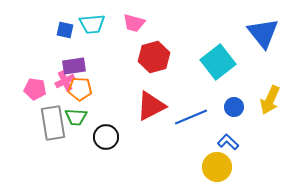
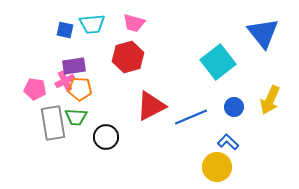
red hexagon: moved 26 px left
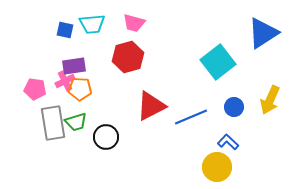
blue triangle: rotated 36 degrees clockwise
green trapezoid: moved 5 px down; rotated 20 degrees counterclockwise
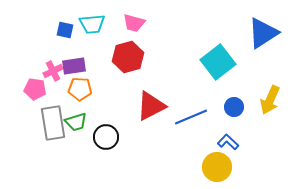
pink cross: moved 12 px left, 10 px up
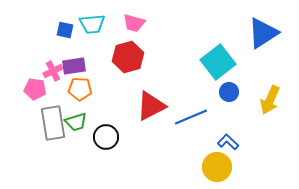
blue circle: moved 5 px left, 15 px up
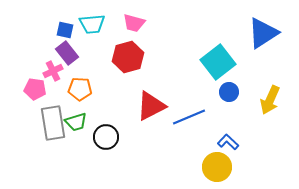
purple rectangle: moved 7 px left, 13 px up; rotated 60 degrees clockwise
blue line: moved 2 px left
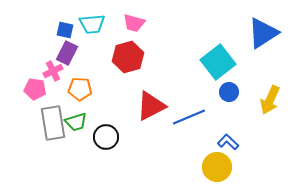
purple rectangle: rotated 65 degrees clockwise
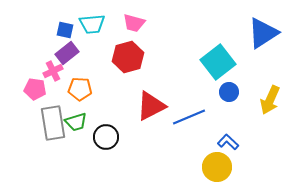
purple rectangle: rotated 25 degrees clockwise
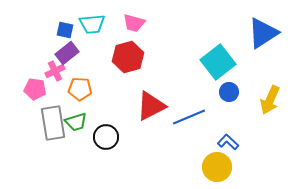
pink cross: moved 2 px right
